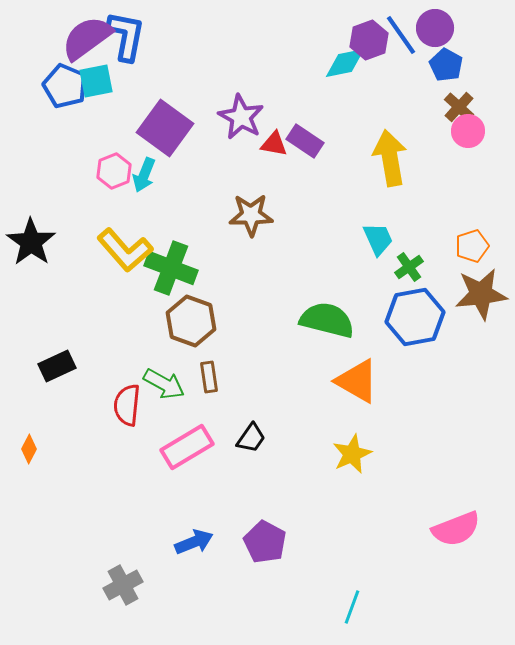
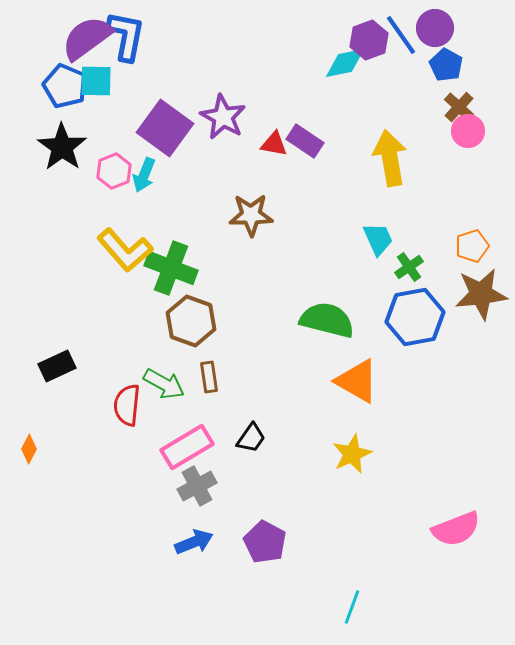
cyan square at (96, 81): rotated 12 degrees clockwise
purple star at (241, 117): moved 18 px left
black star at (31, 242): moved 31 px right, 95 px up
gray cross at (123, 585): moved 74 px right, 99 px up
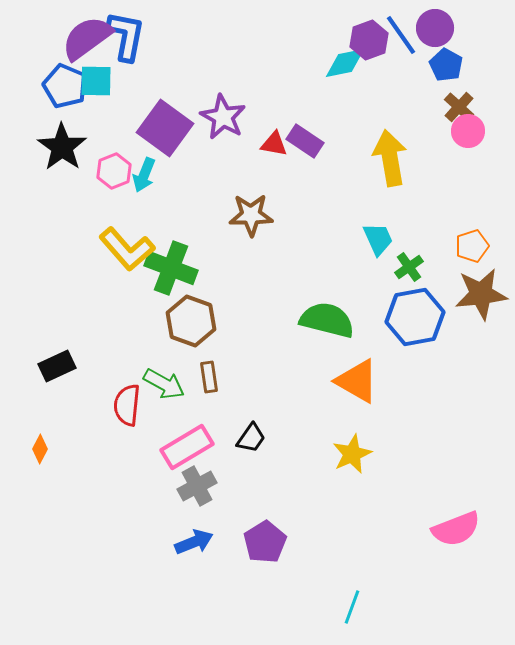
yellow L-shape at (125, 250): moved 2 px right, 1 px up
orange diamond at (29, 449): moved 11 px right
purple pentagon at (265, 542): rotated 12 degrees clockwise
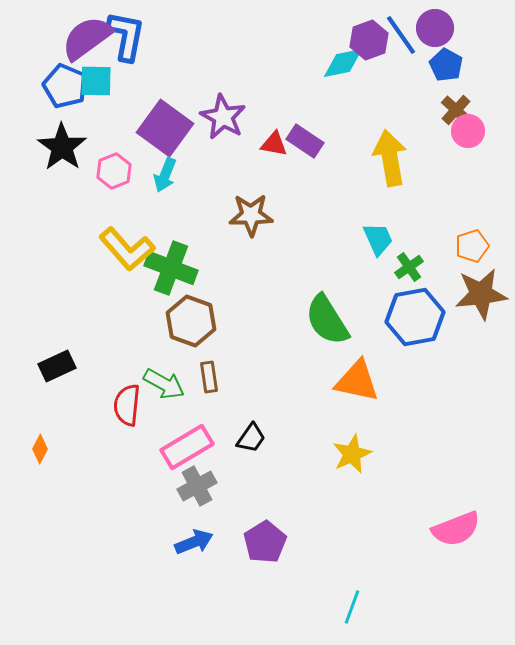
cyan diamond at (345, 63): moved 2 px left
brown cross at (459, 107): moved 3 px left, 3 px down
cyan arrow at (144, 175): moved 21 px right
green semicircle at (327, 320): rotated 136 degrees counterclockwise
orange triangle at (357, 381): rotated 18 degrees counterclockwise
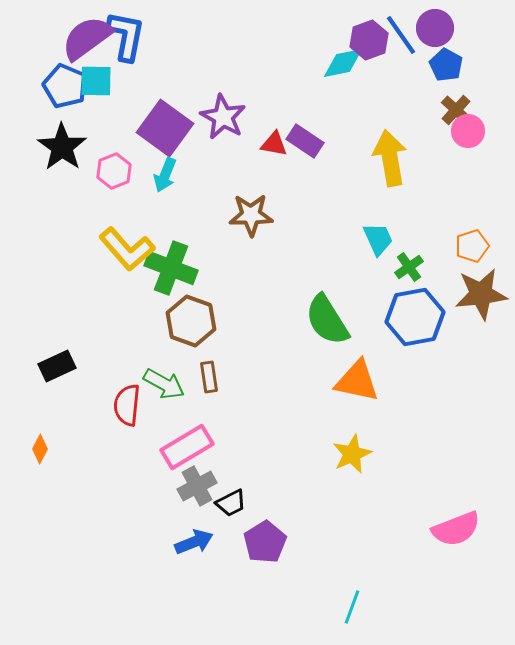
black trapezoid at (251, 438): moved 20 px left, 65 px down; rotated 28 degrees clockwise
